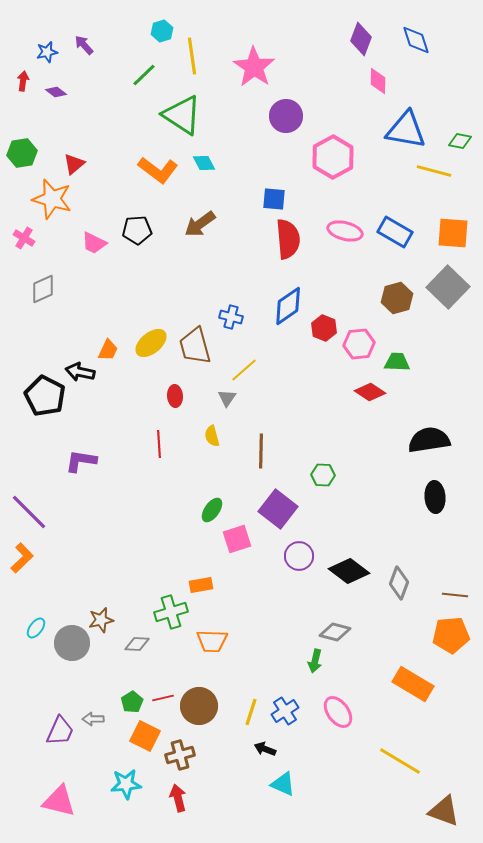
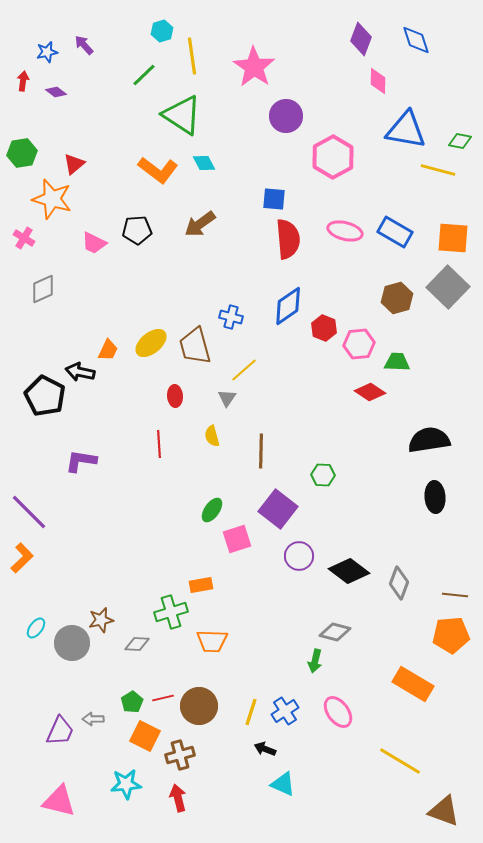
yellow line at (434, 171): moved 4 px right, 1 px up
orange square at (453, 233): moved 5 px down
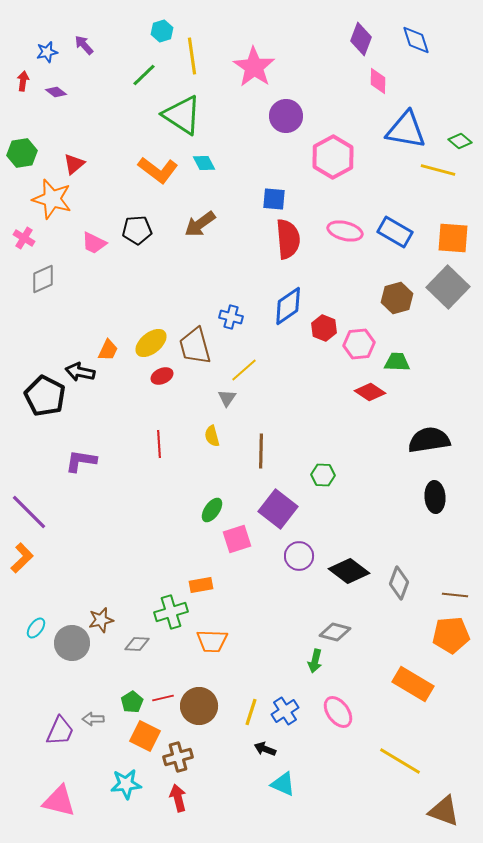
green diamond at (460, 141): rotated 30 degrees clockwise
gray diamond at (43, 289): moved 10 px up
red ellipse at (175, 396): moved 13 px left, 20 px up; rotated 70 degrees clockwise
brown cross at (180, 755): moved 2 px left, 2 px down
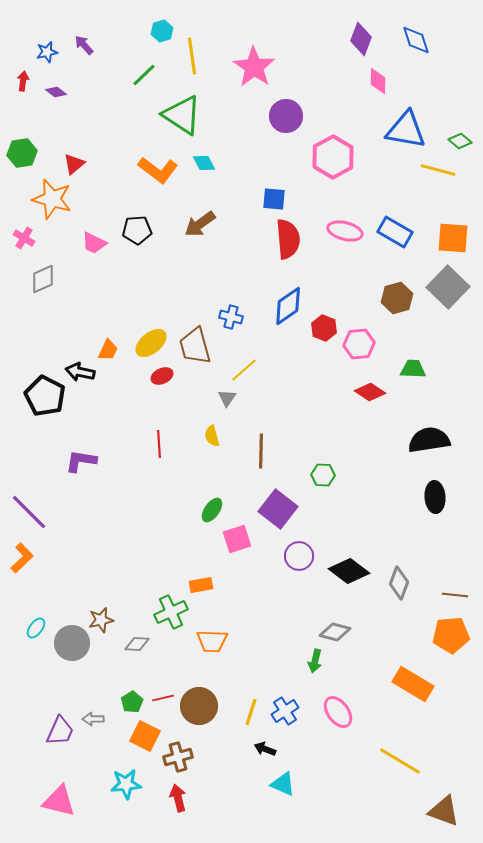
green trapezoid at (397, 362): moved 16 px right, 7 px down
green cross at (171, 612): rotated 8 degrees counterclockwise
